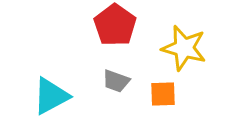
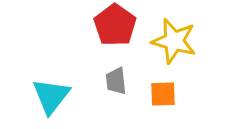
yellow star: moved 10 px left, 7 px up
gray trapezoid: rotated 64 degrees clockwise
cyan triangle: rotated 24 degrees counterclockwise
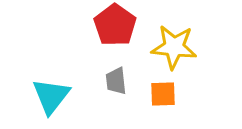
yellow star: moved 6 px down; rotated 9 degrees counterclockwise
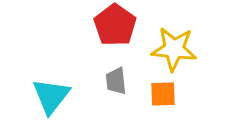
yellow star: moved 2 px down
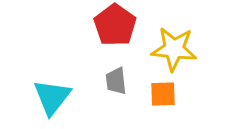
cyan triangle: moved 1 px right, 1 px down
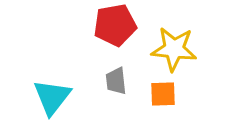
red pentagon: rotated 27 degrees clockwise
